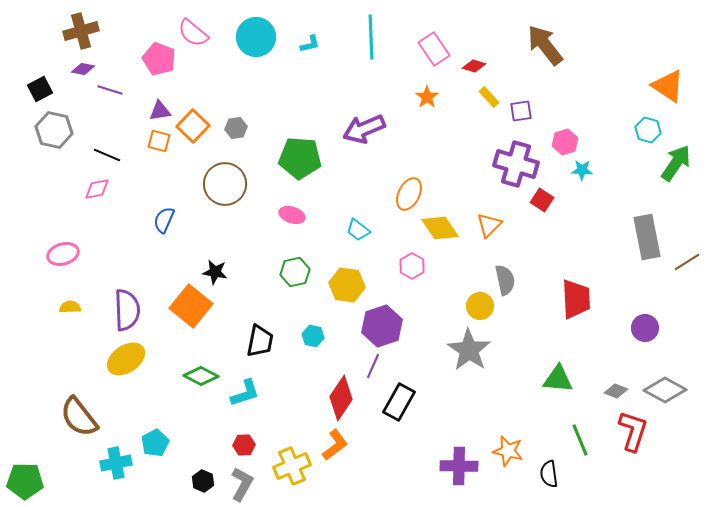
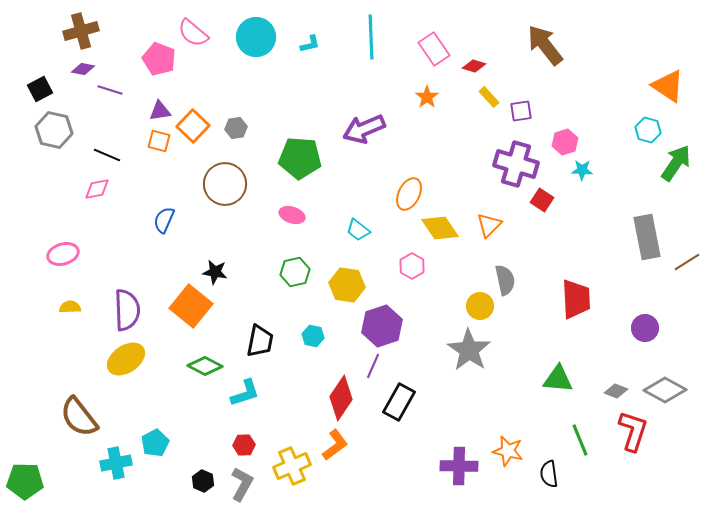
green diamond at (201, 376): moved 4 px right, 10 px up
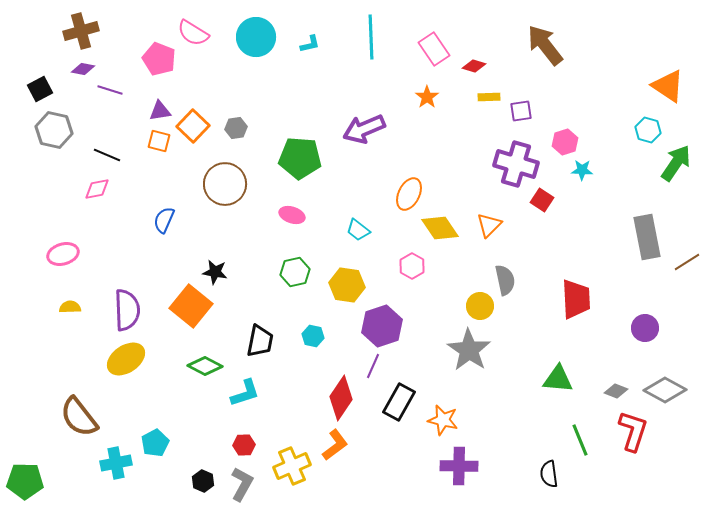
pink semicircle at (193, 33): rotated 8 degrees counterclockwise
yellow rectangle at (489, 97): rotated 50 degrees counterclockwise
orange star at (508, 451): moved 65 px left, 31 px up
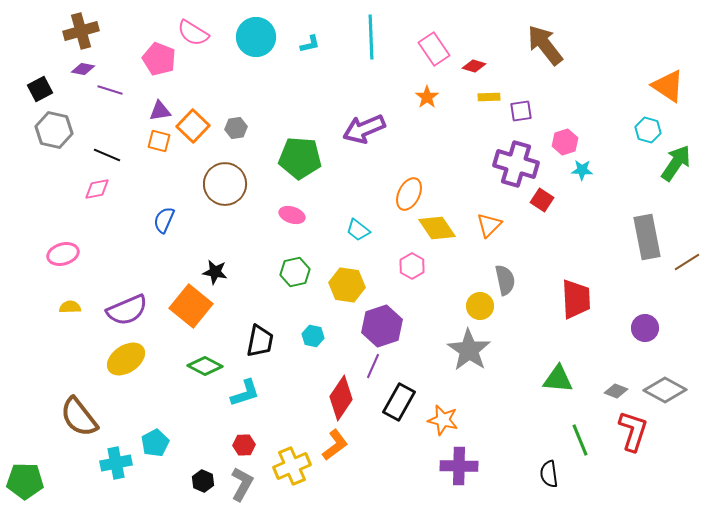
yellow diamond at (440, 228): moved 3 px left
purple semicircle at (127, 310): rotated 69 degrees clockwise
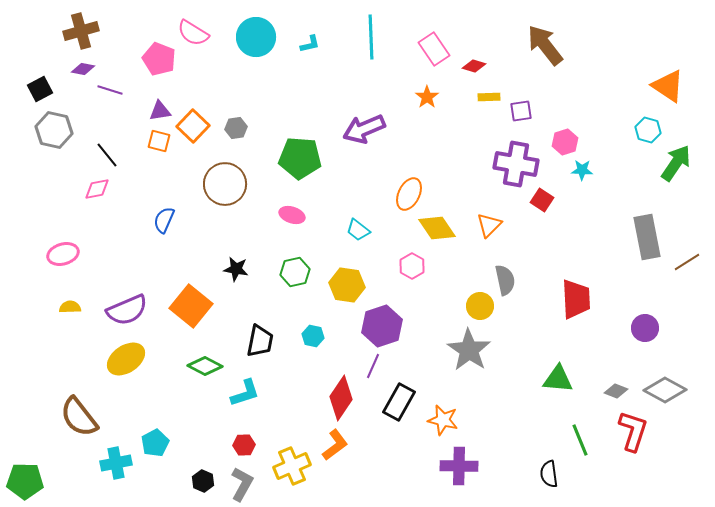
black line at (107, 155): rotated 28 degrees clockwise
purple cross at (516, 164): rotated 6 degrees counterclockwise
black star at (215, 272): moved 21 px right, 3 px up
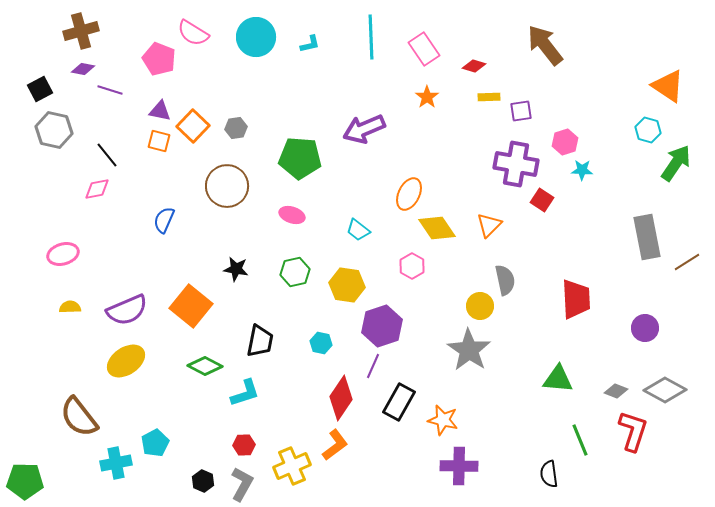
pink rectangle at (434, 49): moved 10 px left
purple triangle at (160, 111): rotated 20 degrees clockwise
brown circle at (225, 184): moved 2 px right, 2 px down
cyan hexagon at (313, 336): moved 8 px right, 7 px down
yellow ellipse at (126, 359): moved 2 px down
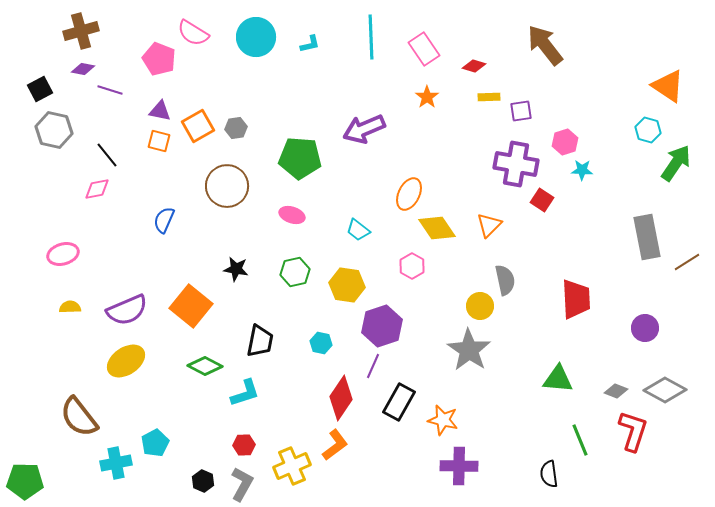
orange square at (193, 126): moved 5 px right; rotated 16 degrees clockwise
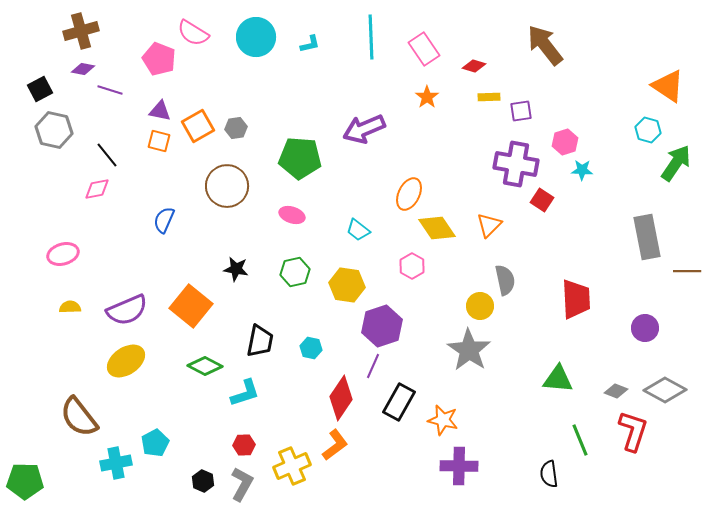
brown line at (687, 262): moved 9 px down; rotated 32 degrees clockwise
cyan hexagon at (321, 343): moved 10 px left, 5 px down
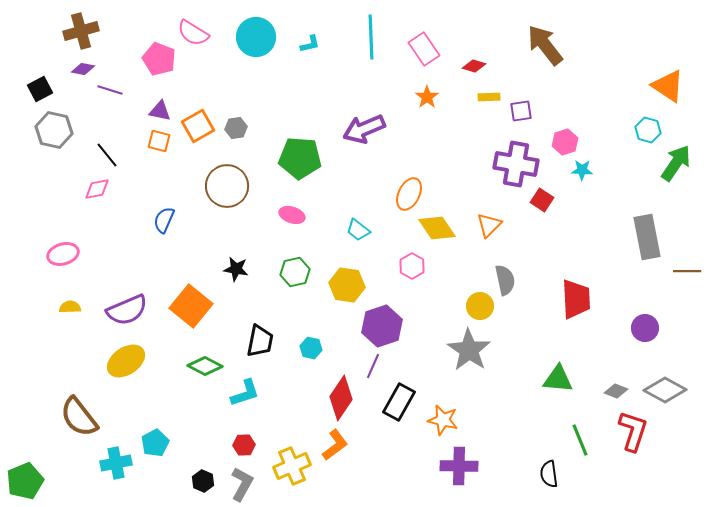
green pentagon at (25, 481): rotated 24 degrees counterclockwise
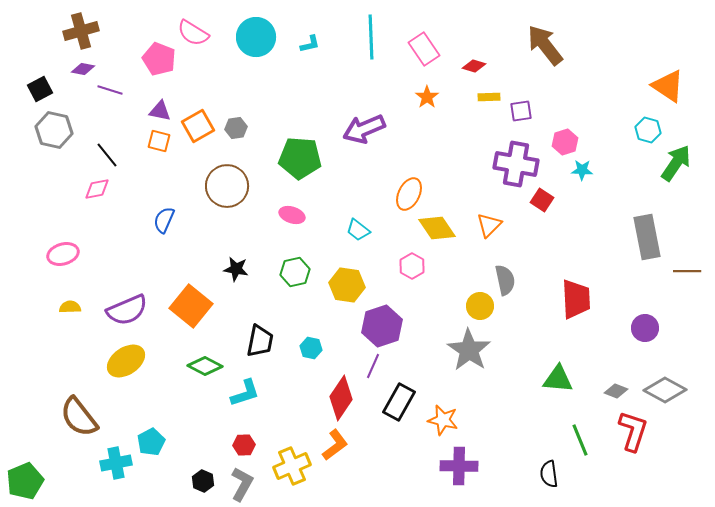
cyan pentagon at (155, 443): moved 4 px left, 1 px up
